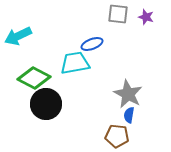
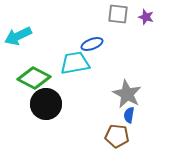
gray star: moved 1 px left
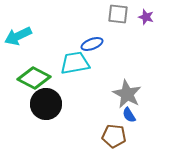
blue semicircle: rotated 42 degrees counterclockwise
brown pentagon: moved 3 px left
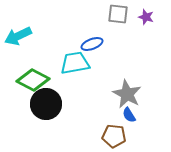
green diamond: moved 1 px left, 2 px down
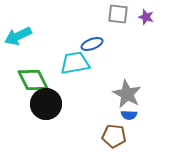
green diamond: rotated 36 degrees clockwise
blue semicircle: rotated 56 degrees counterclockwise
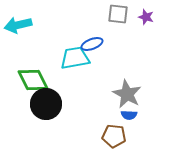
cyan arrow: moved 11 px up; rotated 12 degrees clockwise
cyan trapezoid: moved 5 px up
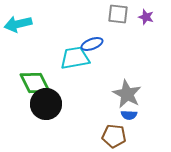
cyan arrow: moved 1 px up
green diamond: moved 2 px right, 3 px down
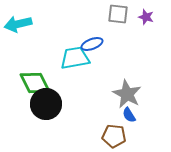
blue semicircle: rotated 56 degrees clockwise
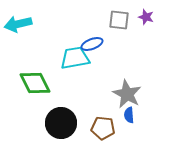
gray square: moved 1 px right, 6 px down
black circle: moved 15 px right, 19 px down
blue semicircle: rotated 28 degrees clockwise
brown pentagon: moved 11 px left, 8 px up
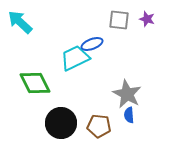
purple star: moved 1 px right, 2 px down
cyan arrow: moved 2 px right, 2 px up; rotated 56 degrees clockwise
cyan trapezoid: rotated 16 degrees counterclockwise
brown pentagon: moved 4 px left, 2 px up
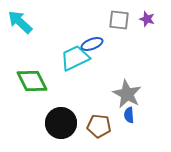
green diamond: moved 3 px left, 2 px up
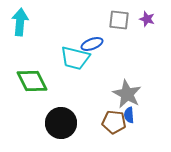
cyan arrow: rotated 52 degrees clockwise
cyan trapezoid: rotated 140 degrees counterclockwise
brown pentagon: moved 15 px right, 4 px up
